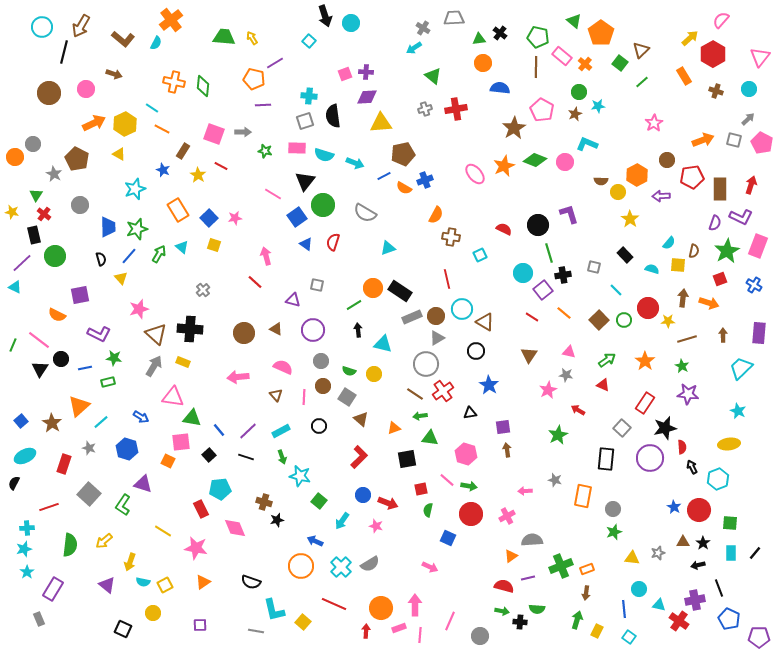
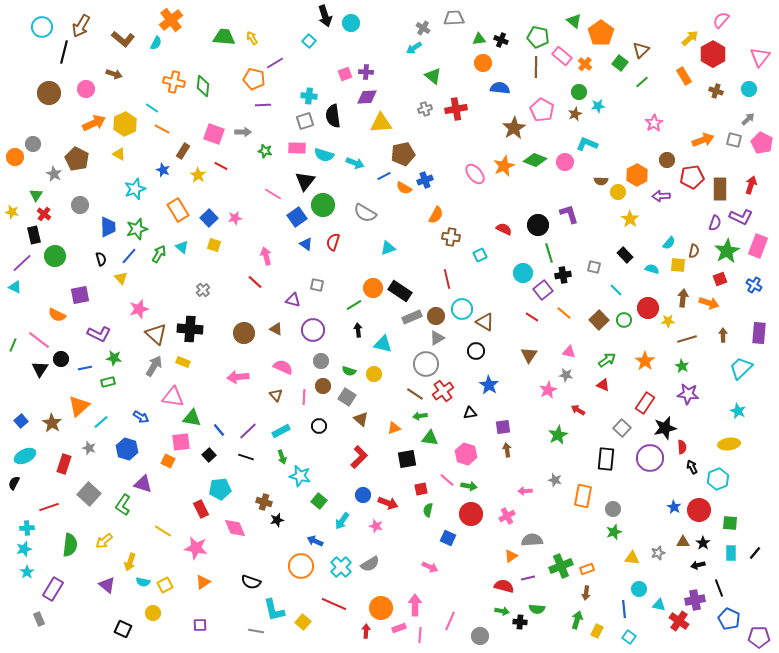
black cross at (500, 33): moved 1 px right, 7 px down; rotated 16 degrees counterclockwise
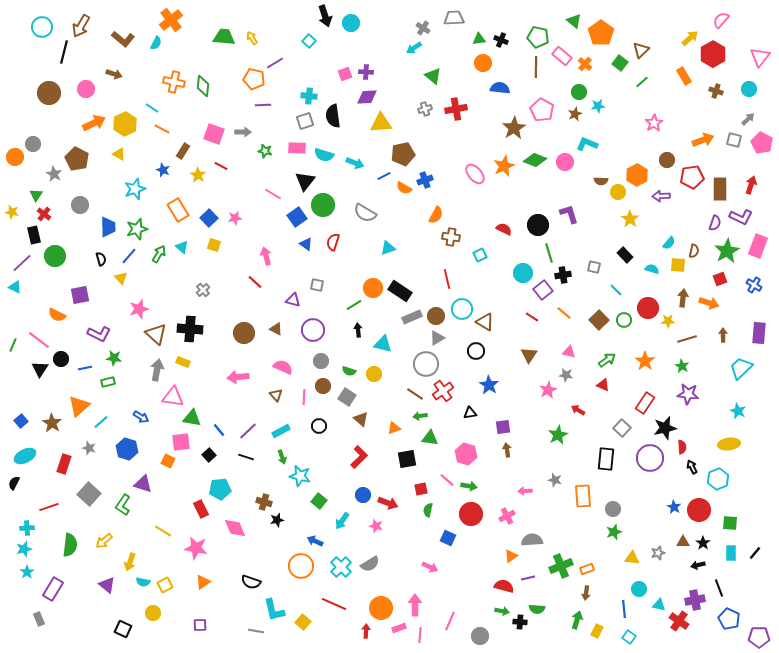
gray arrow at (154, 366): moved 3 px right, 4 px down; rotated 20 degrees counterclockwise
orange rectangle at (583, 496): rotated 15 degrees counterclockwise
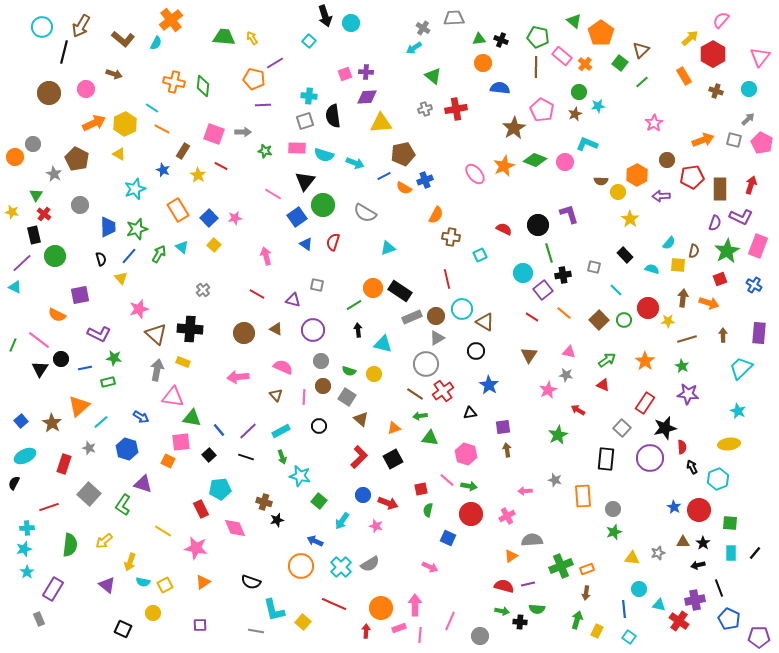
yellow square at (214, 245): rotated 24 degrees clockwise
red line at (255, 282): moved 2 px right, 12 px down; rotated 14 degrees counterclockwise
black square at (407, 459): moved 14 px left; rotated 18 degrees counterclockwise
purple line at (528, 578): moved 6 px down
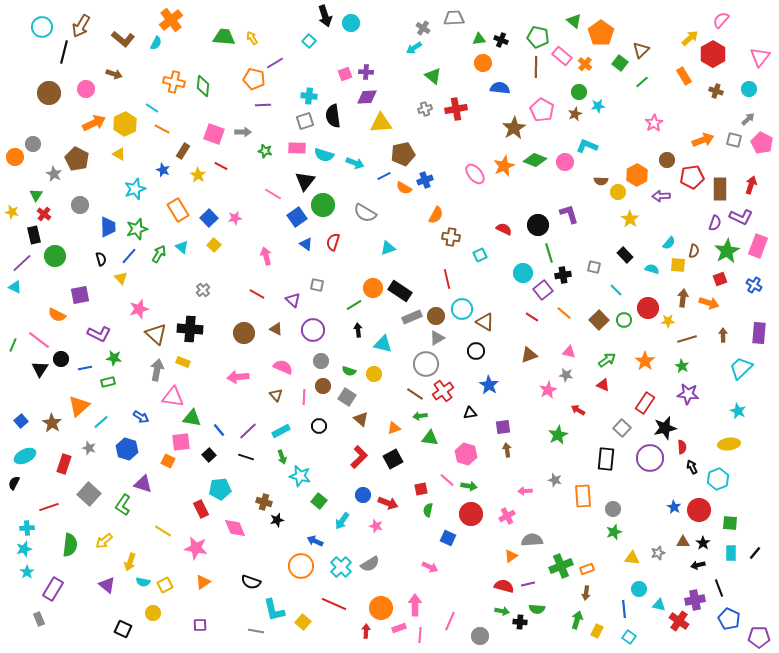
cyan L-shape at (587, 144): moved 2 px down
purple triangle at (293, 300): rotated 28 degrees clockwise
brown triangle at (529, 355): rotated 36 degrees clockwise
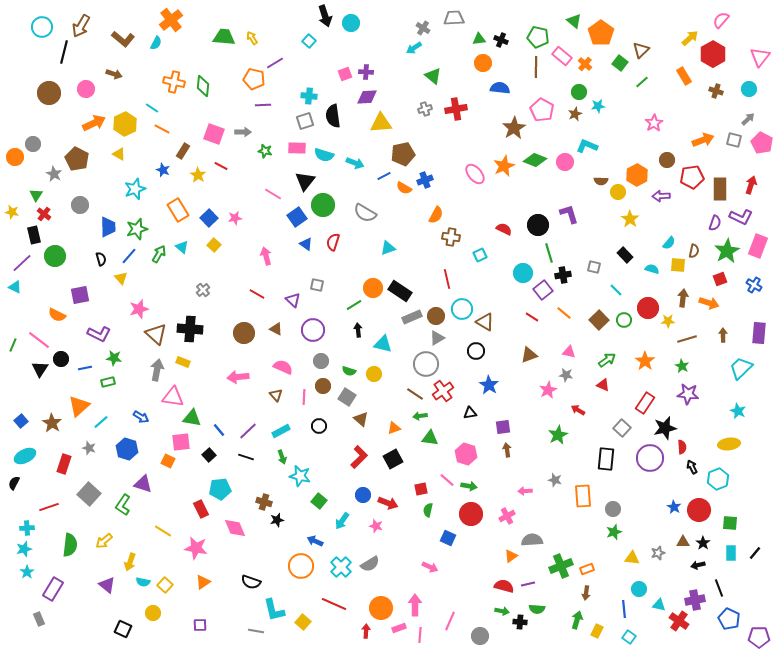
yellow square at (165, 585): rotated 21 degrees counterclockwise
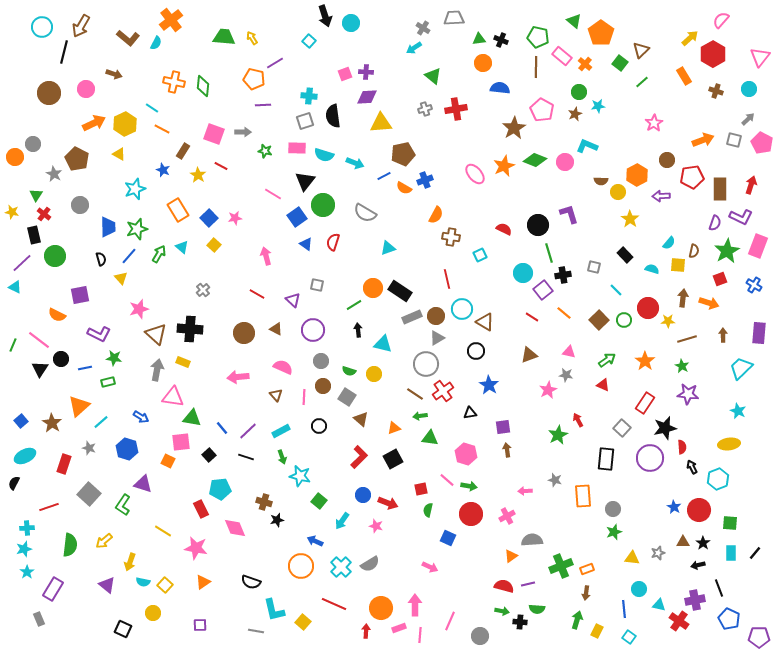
brown L-shape at (123, 39): moved 5 px right, 1 px up
red arrow at (578, 410): moved 10 px down; rotated 32 degrees clockwise
blue line at (219, 430): moved 3 px right, 2 px up
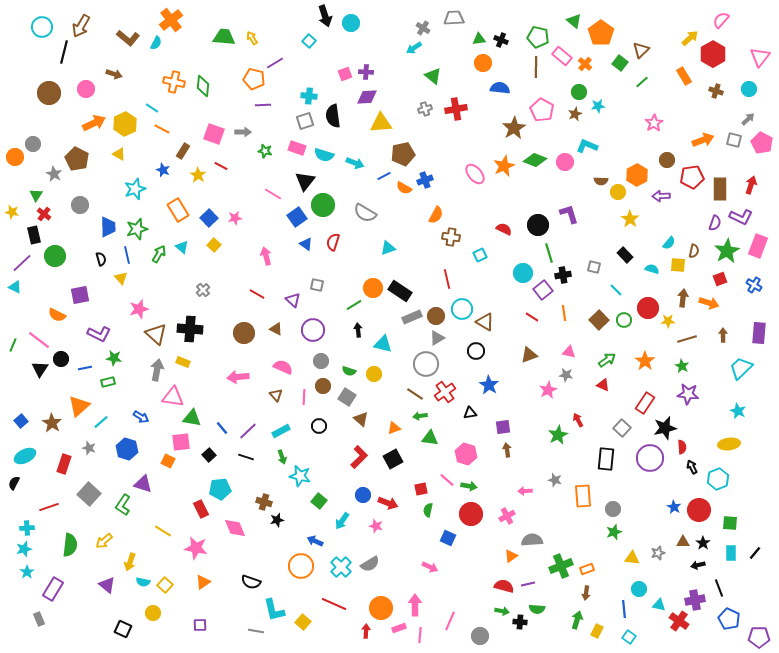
pink rectangle at (297, 148): rotated 18 degrees clockwise
blue line at (129, 256): moved 2 px left, 1 px up; rotated 54 degrees counterclockwise
orange line at (564, 313): rotated 42 degrees clockwise
red cross at (443, 391): moved 2 px right, 1 px down
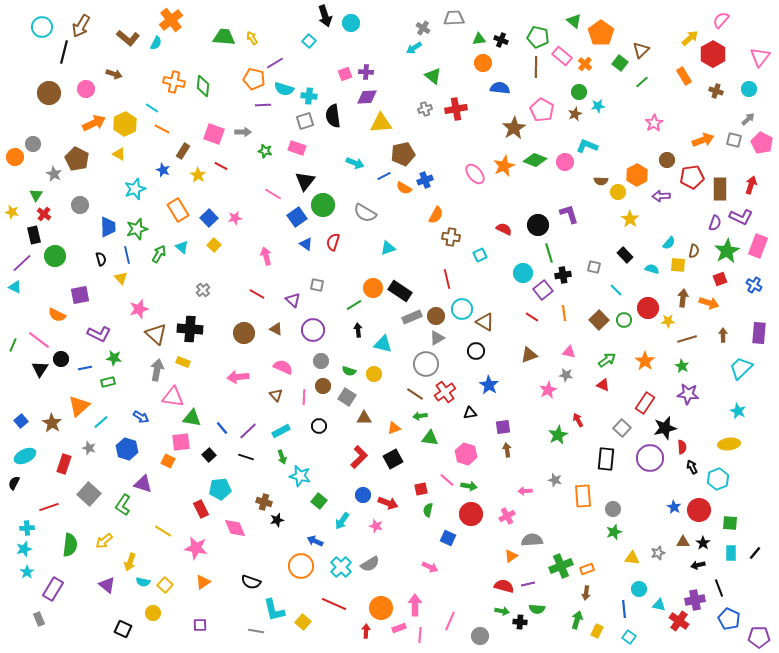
cyan semicircle at (324, 155): moved 40 px left, 66 px up
brown triangle at (361, 419): moved 3 px right, 1 px up; rotated 42 degrees counterclockwise
